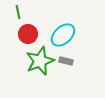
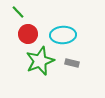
green line: rotated 32 degrees counterclockwise
cyan ellipse: rotated 40 degrees clockwise
gray rectangle: moved 6 px right, 2 px down
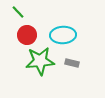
red circle: moved 1 px left, 1 px down
green star: rotated 16 degrees clockwise
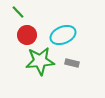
cyan ellipse: rotated 20 degrees counterclockwise
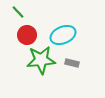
green star: moved 1 px right, 1 px up
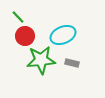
green line: moved 5 px down
red circle: moved 2 px left, 1 px down
